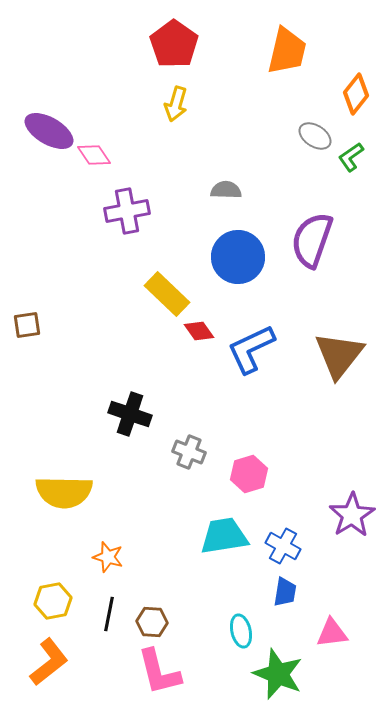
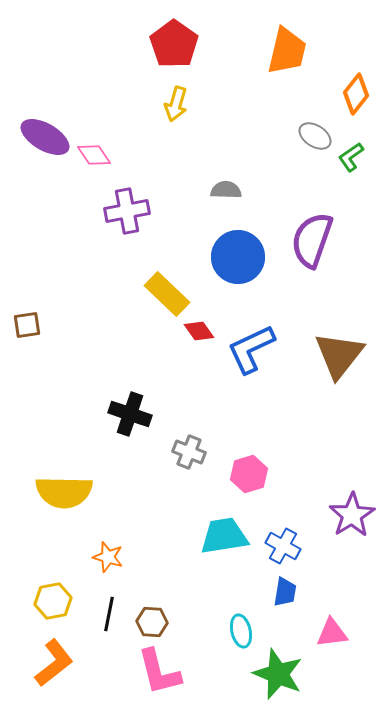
purple ellipse: moved 4 px left, 6 px down
orange L-shape: moved 5 px right, 1 px down
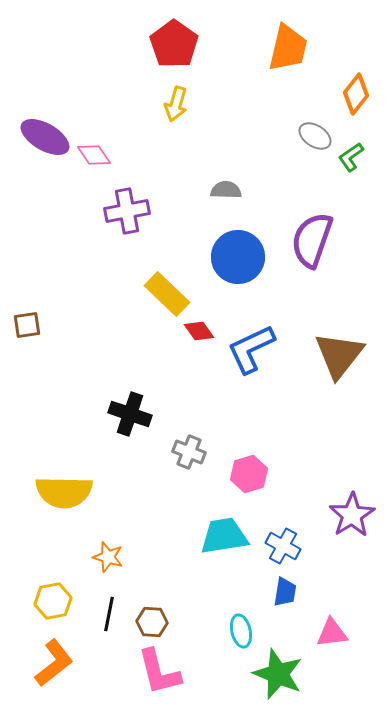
orange trapezoid: moved 1 px right, 3 px up
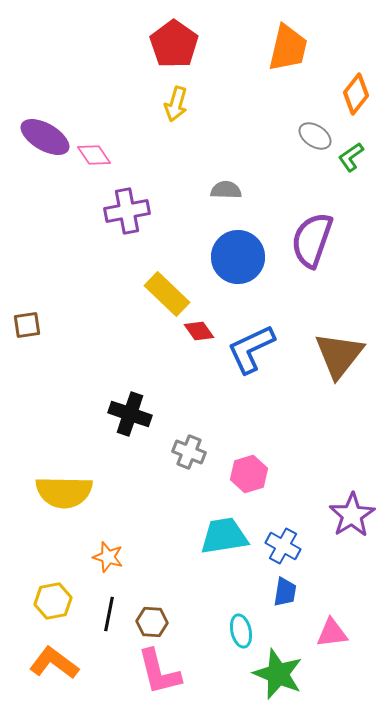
orange L-shape: rotated 105 degrees counterclockwise
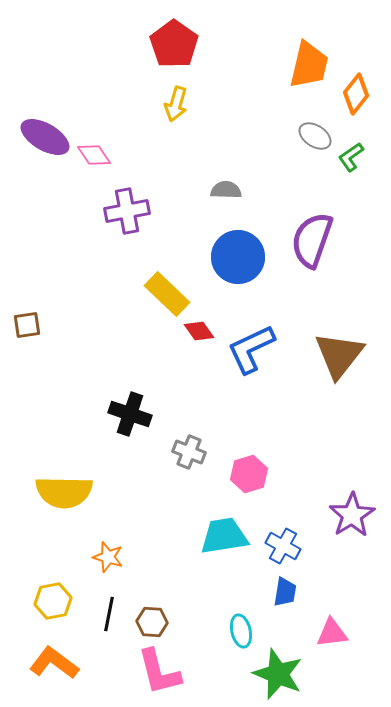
orange trapezoid: moved 21 px right, 17 px down
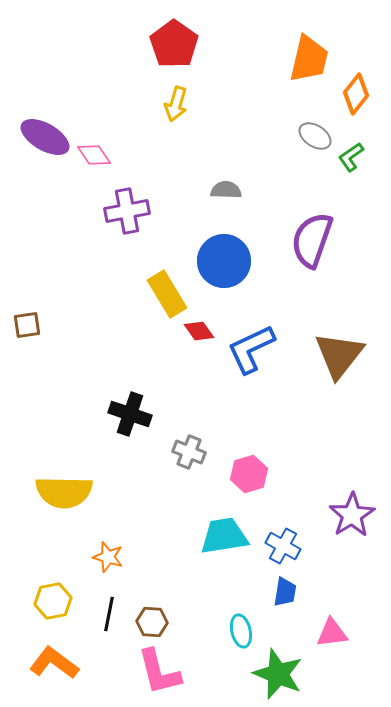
orange trapezoid: moved 6 px up
blue circle: moved 14 px left, 4 px down
yellow rectangle: rotated 15 degrees clockwise
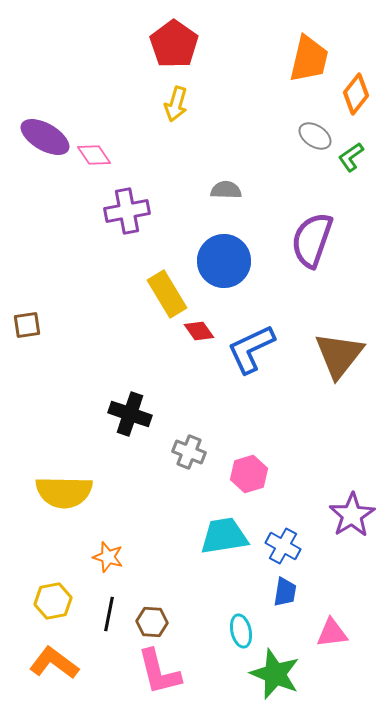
green star: moved 3 px left
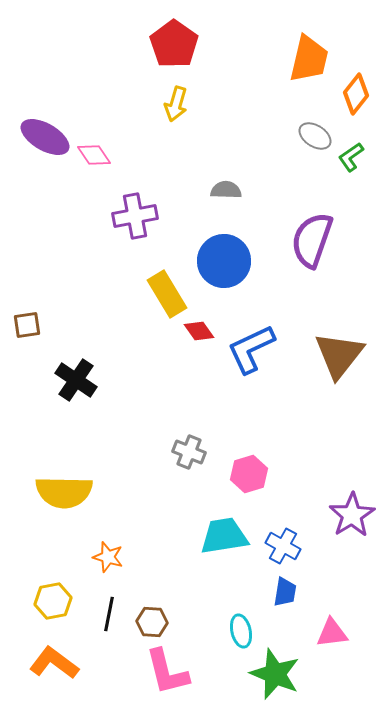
purple cross: moved 8 px right, 5 px down
black cross: moved 54 px left, 34 px up; rotated 15 degrees clockwise
pink L-shape: moved 8 px right
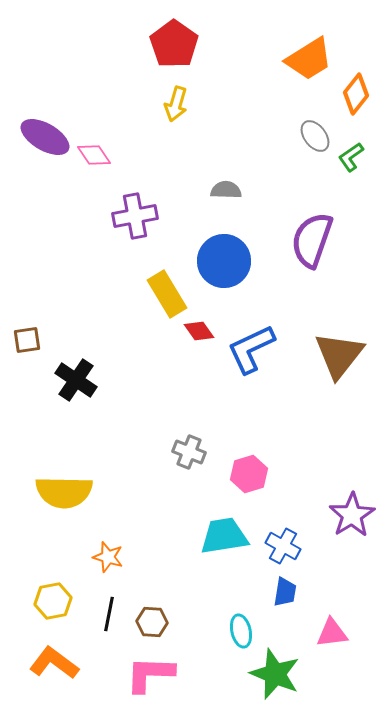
orange trapezoid: rotated 45 degrees clockwise
gray ellipse: rotated 20 degrees clockwise
brown square: moved 15 px down
pink L-shape: moved 17 px left, 2 px down; rotated 106 degrees clockwise
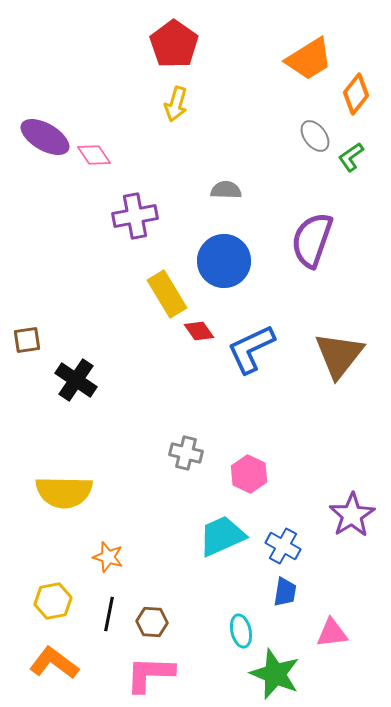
gray cross: moved 3 px left, 1 px down; rotated 8 degrees counterclockwise
pink hexagon: rotated 18 degrees counterclockwise
cyan trapezoid: moved 2 px left; rotated 15 degrees counterclockwise
